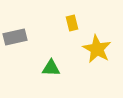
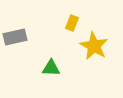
yellow rectangle: rotated 35 degrees clockwise
yellow star: moved 3 px left, 3 px up
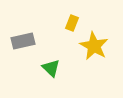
gray rectangle: moved 8 px right, 4 px down
green triangle: rotated 42 degrees clockwise
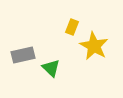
yellow rectangle: moved 4 px down
gray rectangle: moved 14 px down
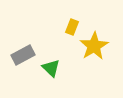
yellow star: rotated 12 degrees clockwise
gray rectangle: rotated 15 degrees counterclockwise
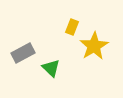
gray rectangle: moved 2 px up
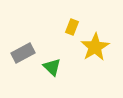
yellow star: moved 1 px right, 1 px down
green triangle: moved 1 px right, 1 px up
